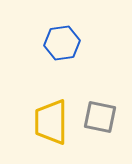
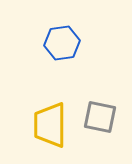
yellow trapezoid: moved 1 px left, 3 px down
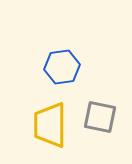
blue hexagon: moved 24 px down
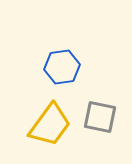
yellow trapezoid: rotated 144 degrees counterclockwise
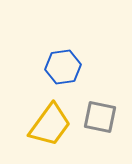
blue hexagon: moved 1 px right
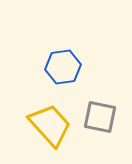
yellow trapezoid: rotated 78 degrees counterclockwise
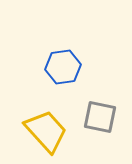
yellow trapezoid: moved 4 px left, 6 px down
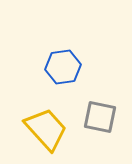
yellow trapezoid: moved 2 px up
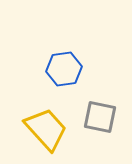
blue hexagon: moved 1 px right, 2 px down
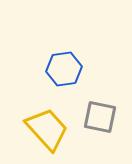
yellow trapezoid: moved 1 px right
